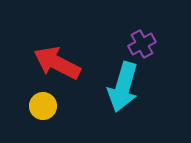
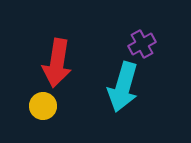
red arrow: rotated 108 degrees counterclockwise
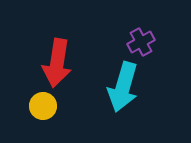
purple cross: moved 1 px left, 2 px up
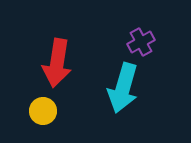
cyan arrow: moved 1 px down
yellow circle: moved 5 px down
